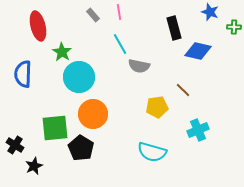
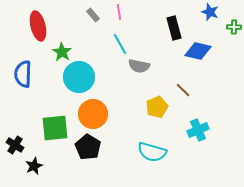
yellow pentagon: rotated 15 degrees counterclockwise
black pentagon: moved 7 px right, 1 px up
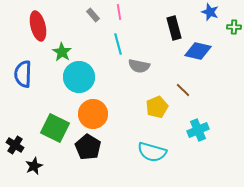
cyan line: moved 2 px left; rotated 15 degrees clockwise
green square: rotated 32 degrees clockwise
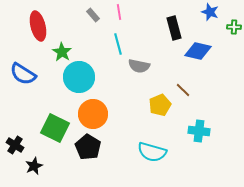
blue semicircle: rotated 60 degrees counterclockwise
yellow pentagon: moved 3 px right, 2 px up
cyan cross: moved 1 px right, 1 px down; rotated 30 degrees clockwise
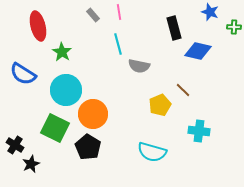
cyan circle: moved 13 px left, 13 px down
black star: moved 3 px left, 2 px up
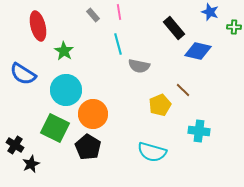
black rectangle: rotated 25 degrees counterclockwise
green star: moved 2 px right, 1 px up
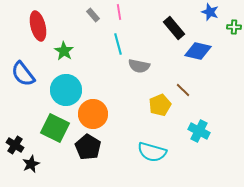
blue semicircle: rotated 20 degrees clockwise
cyan cross: rotated 20 degrees clockwise
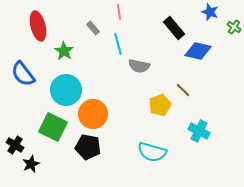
gray rectangle: moved 13 px down
green cross: rotated 32 degrees clockwise
green square: moved 2 px left, 1 px up
black pentagon: rotated 20 degrees counterclockwise
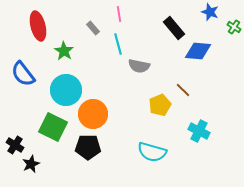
pink line: moved 2 px down
blue diamond: rotated 8 degrees counterclockwise
black pentagon: rotated 10 degrees counterclockwise
